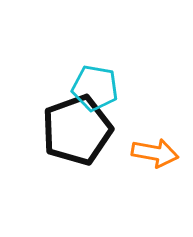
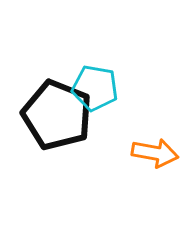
black pentagon: moved 20 px left, 15 px up; rotated 30 degrees counterclockwise
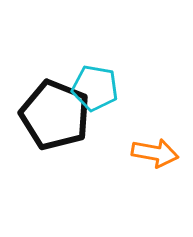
black pentagon: moved 2 px left
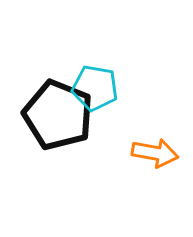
black pentagon: moved 3 px right
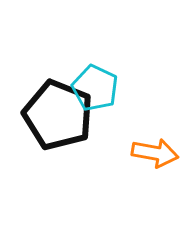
cyan pentagon: rotated 15 degrees clockwise
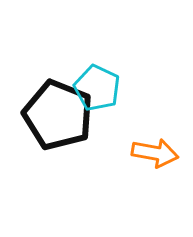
cyan pentagon: moved 2 px right
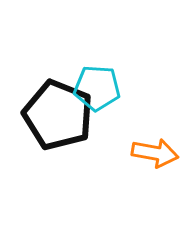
cyan pentagon: rotated 21 degrees counterclockwise
